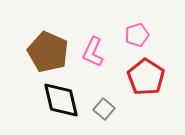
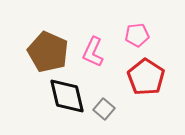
pink pentagon: rotated 10 degrees clockwise
black diamond: moved 6 px right, 4 px up
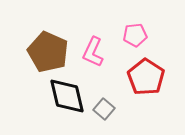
pink pentagon: moved 2 px left
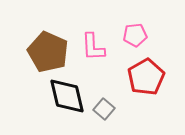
pink L-shape: moved 5 px up; rotated 28 degrees counterclockwise
red pentagon: rotated 9 degrees clockwise
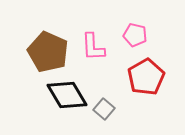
pink pentagon: rotated 20 degrees clockwise
black diamond: moved 1 px up; rotated 18 degrees counterclockwise
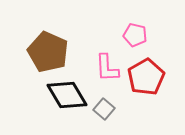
pink L-shape: moved 14 px right, 21 px down
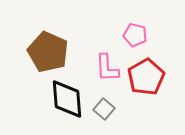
black diamond: moved 4 px down; rotated 27 degrees clockwise
